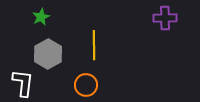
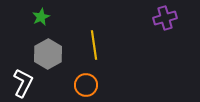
purple cross: rotated 15 degrees counterclockwise
yellow line: rotated 8 degrees counterclockwise
white L-shape: rotated 20 degrees clockwise
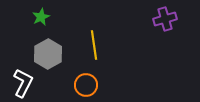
purple cross: moved 1 px down
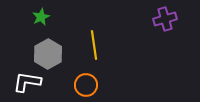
white L-shape: moved 4 px right, 1 px up; rotated 108 degrees counterclockwise
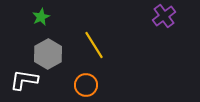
purple cross: moved 1 px left, 3 px up; rotated 20 degrees counterclockwise
yellow line: rotated 24 degrees counterclockwise
white L-shape: moved 3 px left, 2 px up
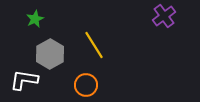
green star: moved 6 px left, 2 px down
gray hexagon: moved 2 px right
